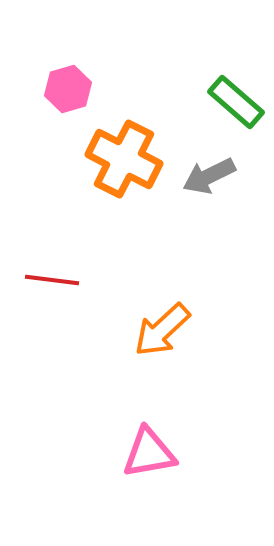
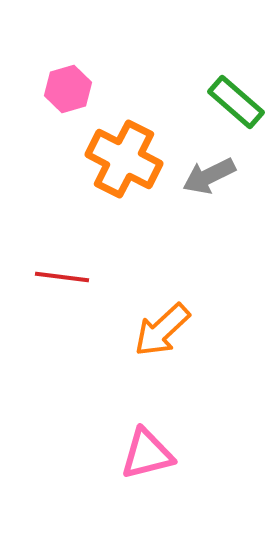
red line: moved 10 px right, 3 px up
pink triangle: moved 2 px left, 1 px down; rotated 4 degrees counterclockwise
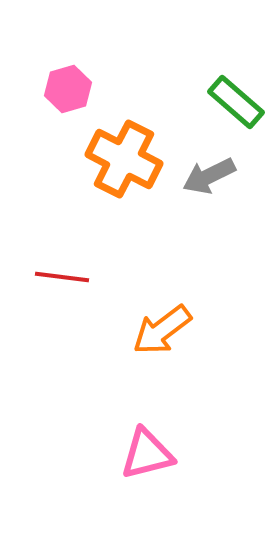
orange arrow: rotated 6 degrees clockwise
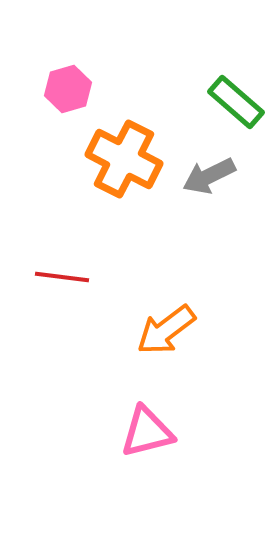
orange arrow: moved 4 px right
pink triangle: moved 22 px up
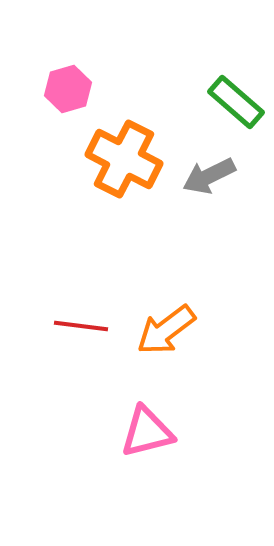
red line: moved 19 px right, 49 px down
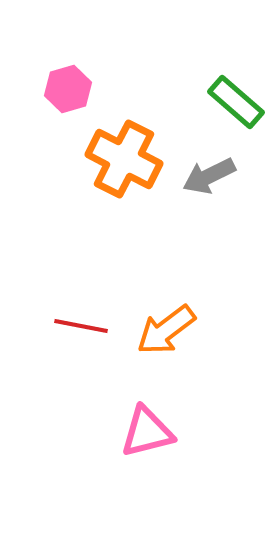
red line: rotated 4 degrees clockwise
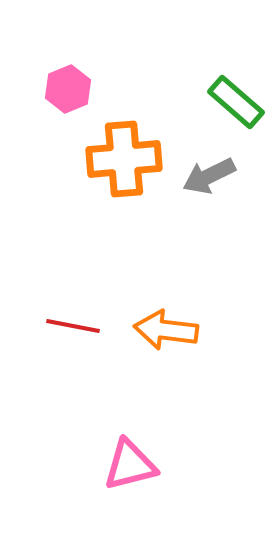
pink hexagon: rotated 6 degrees counterclockwise
orange cross: rotated 32 degrees counterclockwise
red line: moved 8 px left
orange arrow: rotated 44 degrees clockwise
pink triangle: moved 17 px left, 33 px down
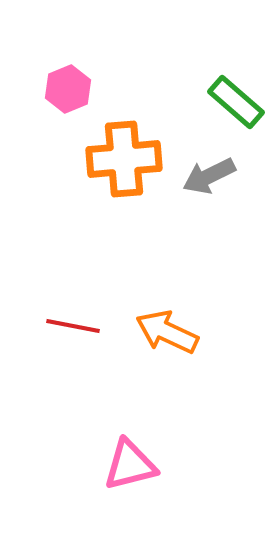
orange arrow: moved 1 px right, 2 px down; rotated 18 degrees clockwise
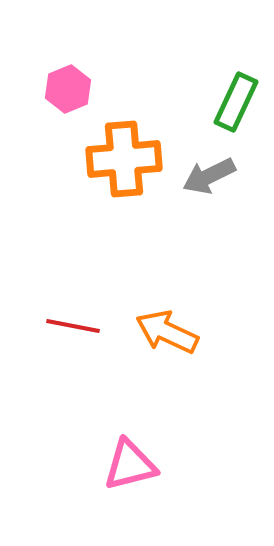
green rectangle: rotated 74 degrees clockwise
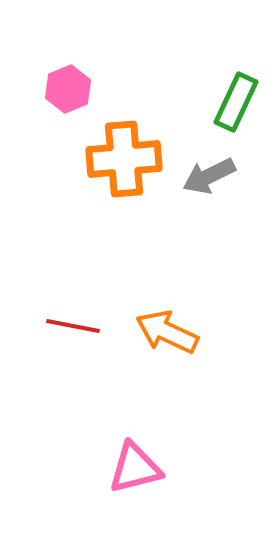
pink triangle: moved 5 px right, 3 px down
